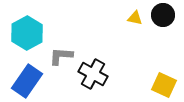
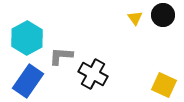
yellow triangle: rotated 42 degrees clockwise
cyan hexagon: moved 5 px down
blue rectangle: moved 1 px right
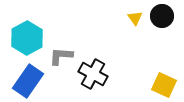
black circle: moved 1 px left, 1 px down
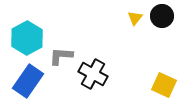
yellow triangle: rotated 14 degrees clockwise
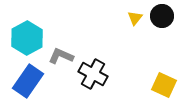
gray L-shape: rotated 20 degrees clockwise
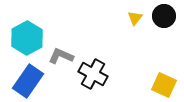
black circle: moved 2 px right
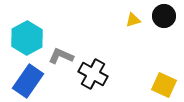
yellow triangle: moved 2 px left, 2 px down; rotated 35 degrees clockwise
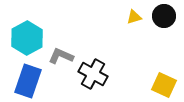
yellow triangle: moved 1 px right, 3 px up
blue rectangle: rotated 16 degrees counterclockwise
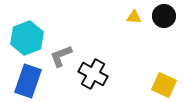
yellow triangle: rotated 21 degrees clockwise
cyan hexagon: rotated 8 degrees clockwise
gray L-shape: rotated 45 degrees counterclockwise
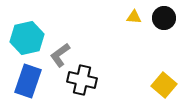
black circle: moved 2 px down
cyan hexagon: rotated 8 degrees clockwise
gray L-shape: moved 1 px left, 1 px up; rotated 15 degrees counterclockwise
black cross: moved 11 px left, 6 px down; rotated 16 degrees counterclockwise
yellow square: rotated 15 degrees clockwise
